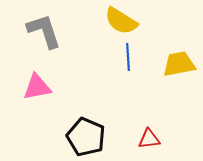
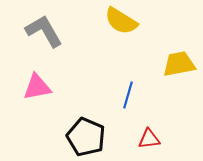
gray L-shape: rotated 12 degrees counterclockwise
blue line: moved 38 px down; rotated 20 degrees clockwise
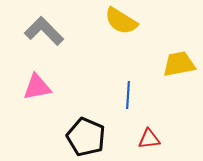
gray L-shape: rotated 15 degrees counterclockwise
blue line: rotated 12 degrees counterclockwise
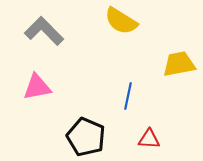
blue line: moved 1 px down; rotated 8 degrees clockwise
red triangle: rotated 10 degrees clockwise
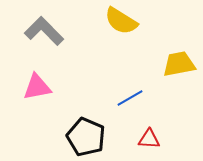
blue line: moved 2 px right, 2 px down; rotated 48 degrees clockwise
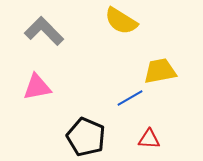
yellow trapezoid: moved 19 px left, 7 px down
